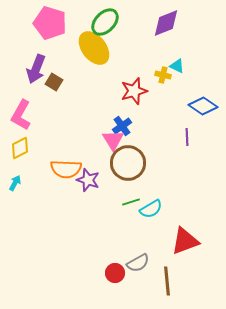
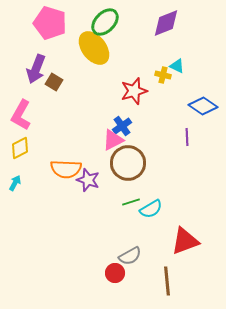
pink triangle: rotated 35 degrees clockwise
gray semicircle: moved 8 px left, 7 px up
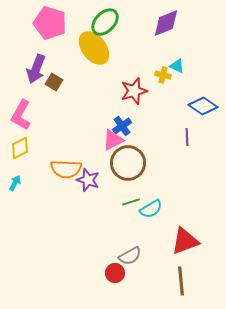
brown line: moved 14 px right
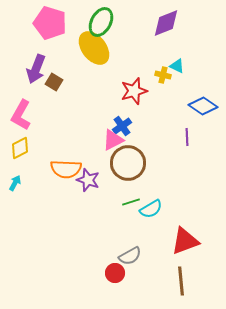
green ellipse: moved 4 px left; rotated 16 degrees counterclockwise
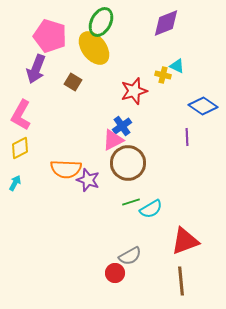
pink pentagon: moved 13 px down
brown square: moved 19 px right
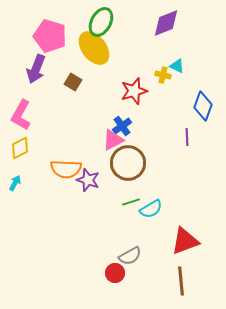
blue diamond: rotated 76 degrees clockwise
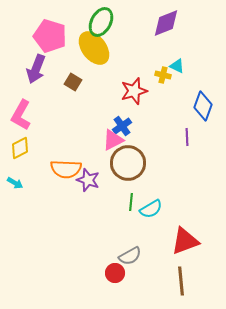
cyan arrow: rotated 91 degrees clockwise
green line: rotated 66 degrees counterclockwise
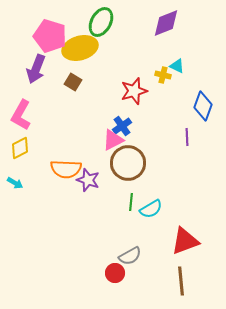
yellow ellipse: moved 14 px left; rotated 68 degrees counterclockwise
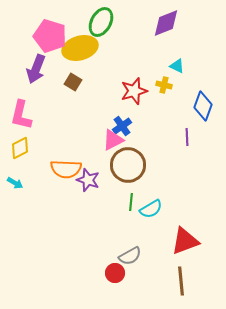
yellow cross: moved 1 px right, 10 px down
pink L-shape: rotated 16 degrees counterclockwise
brown circle: moved 2 px down
